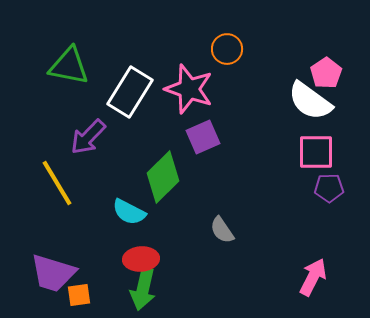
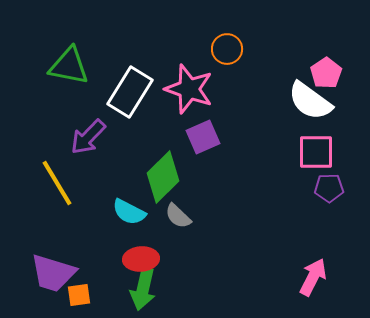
gray semicircle: moved 44 px left, 14 px up; rotated 12 degrees counterclockwise
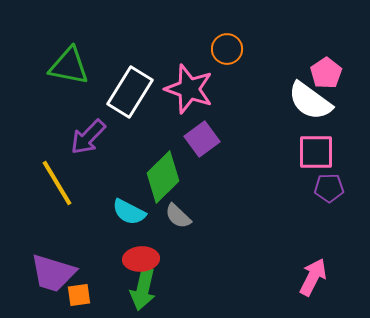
purple square: moved 1 px left, 2 px down; rotated 12 degrees counterclockwise
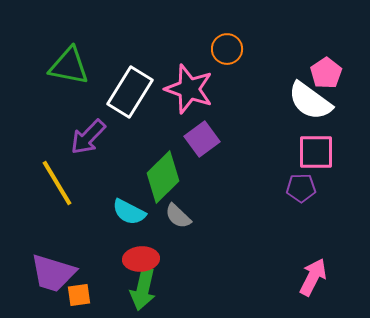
purple pentagon: moved 28 px left
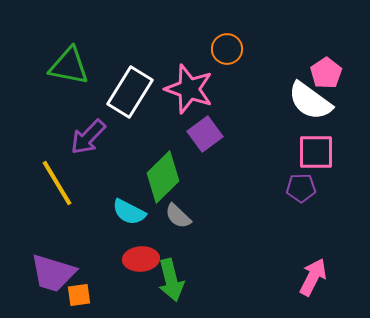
purple square: moved 3 px right, 5 px up
green arrow: moved 28 px right, 9 px up; rotated 27 degrees counterclockwise
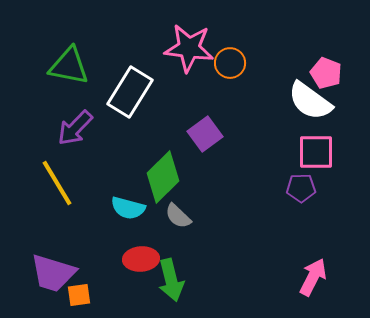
orange circle: moved 3 px right, 14 px down
pink pentagon: rotated 16 degrees counterclockwise
pink star: moved 41 px up; rotated 12 degrees counterclockwise
purple arrow: moved 13 px left, 9 px up
cyan semicircle: moved 1 px left, 4 px up; rotated 12 degrees counterclockwise
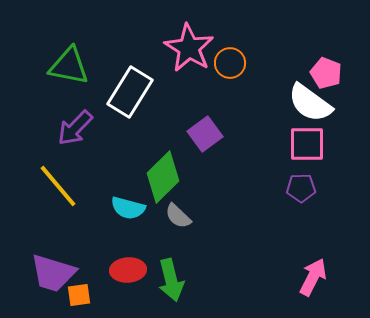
pink star: rotated 24 degrees clockwise
white semicircle: moved 2 px down
pink square: moved 9 px left, 8 px up
yellow line: moved 1 px right, 3 px down; rotated 9 degrees counterclockwise
red ellipse: moved 13 px left, 11 px down
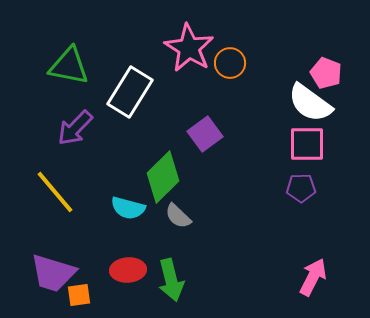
yellow line: moved 3 px left, 6 px down
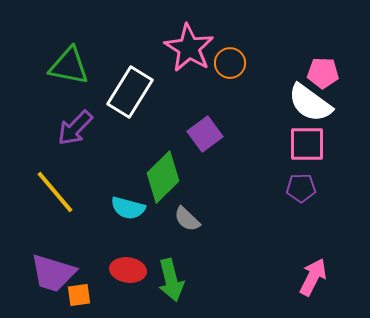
pink pentagon: moved 3 px left; rotated 20 degrees counterclockwise
gray semicircle: moved 9 px right, 3 px down
red ellipse: rotated 12 degrees clockwise
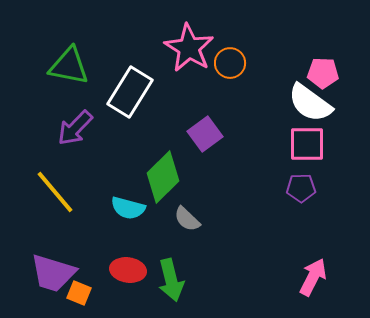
orange square: moved 2 px up; rotated 30 degrees clockwise
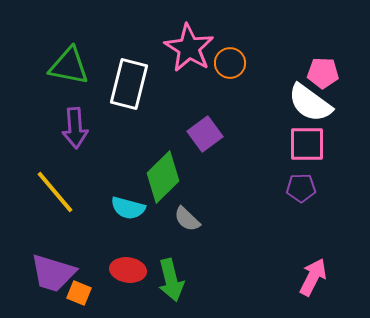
white rectangle: moved 1 px left, 8 px up; rotated 18 degrees counterclockwise
purple arrow: rotated 48 degrees counterclockwise
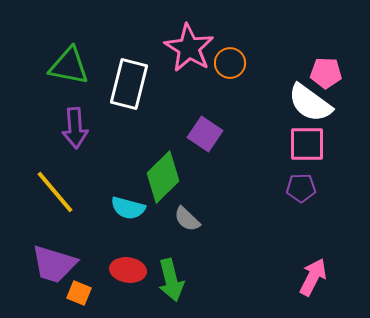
pink pentagon: moved 3 px right
purple square: rotated 20 degrees counterclockwise
purple trapezoid: moved 1 px right, 9 px up
